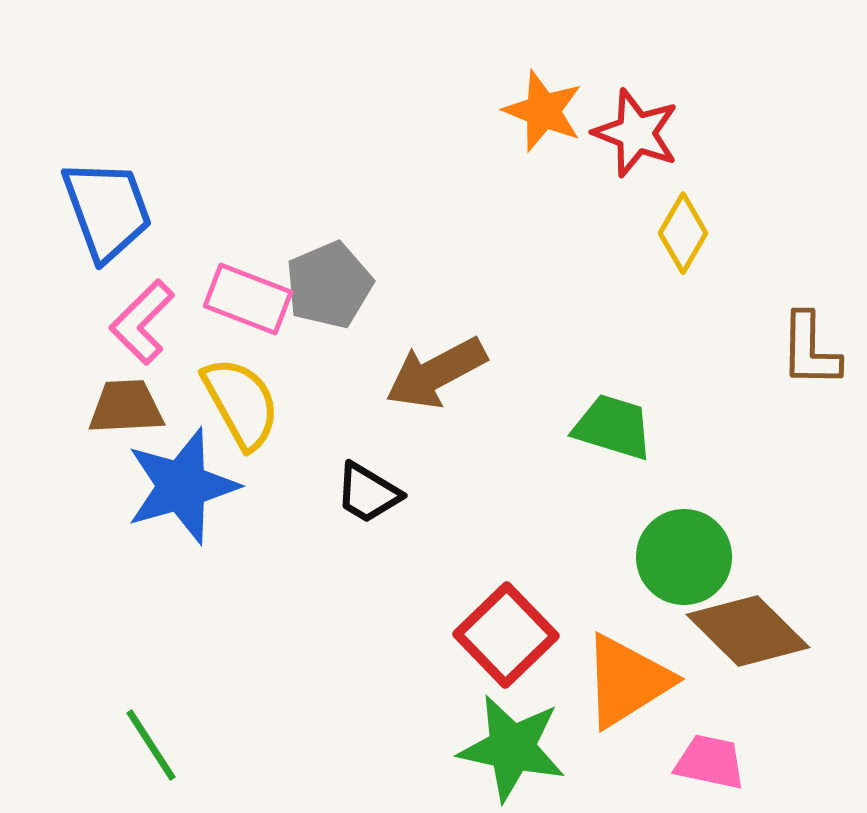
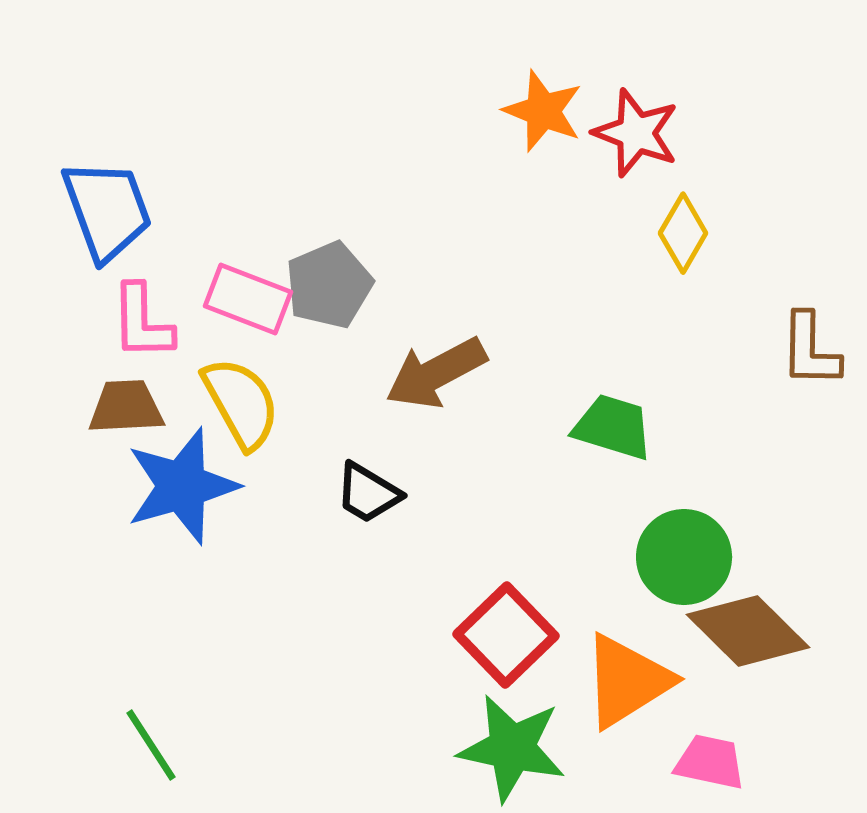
pink L-shape: rotated 46 degrees counterclockwise
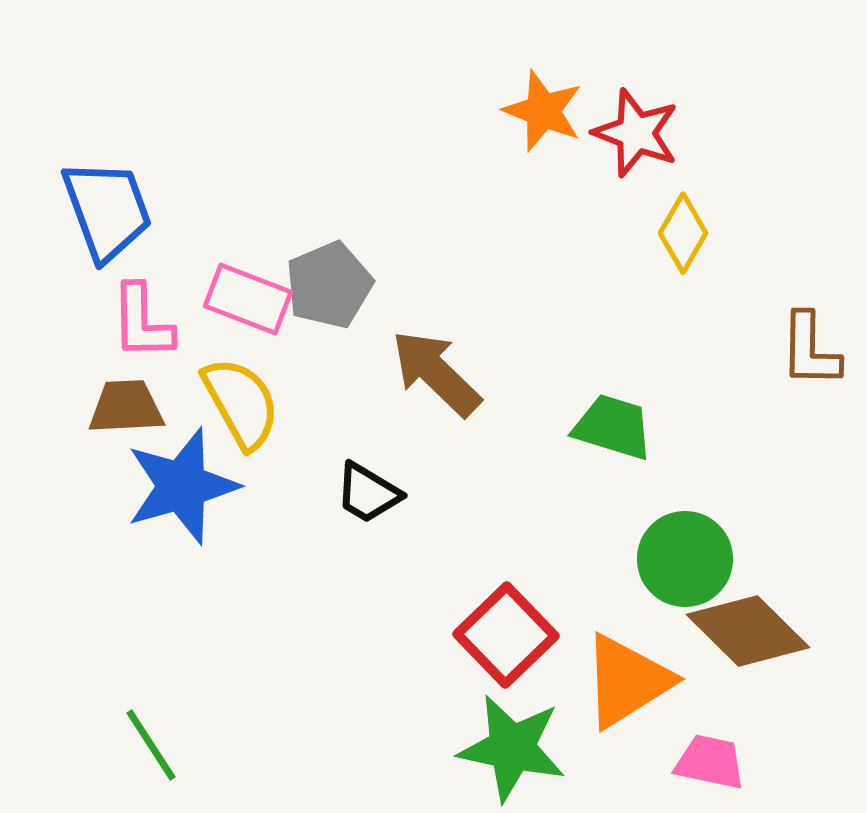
brown arrow: rotated 72 degrees clockwise
green circle: moved 1 px right, 2 px down
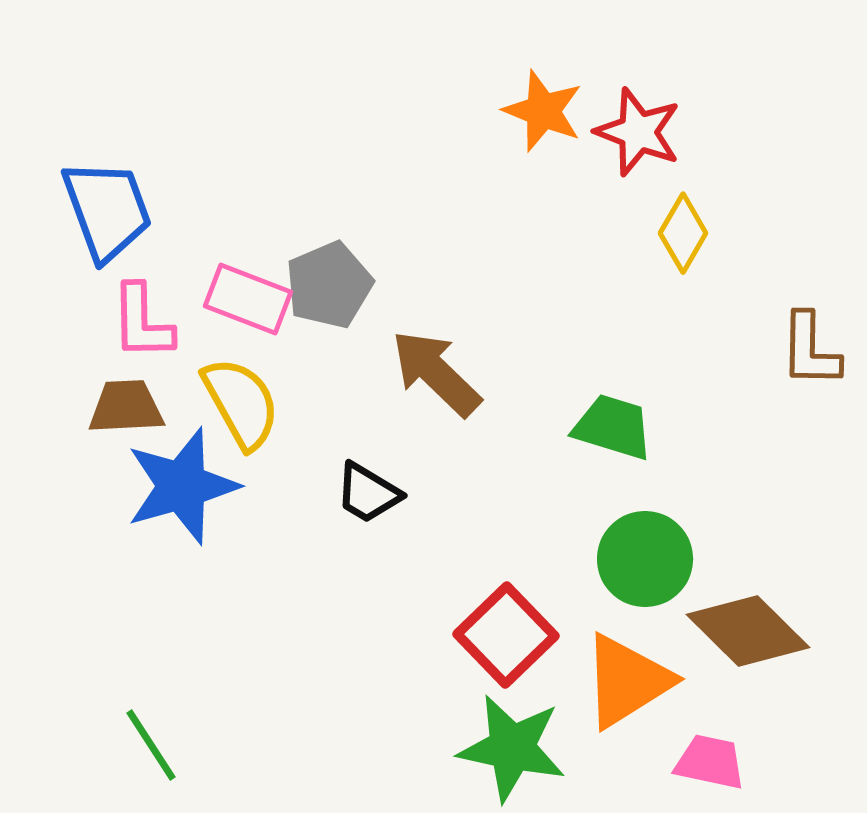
red star: moved 2 px right, 1 px up
green circle: moved 40 px left
